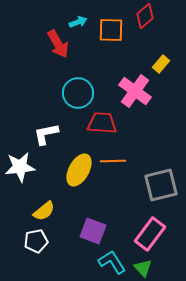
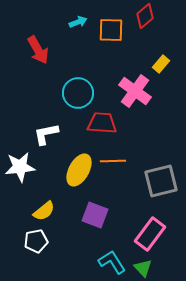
red arrow: moved 20 px left, 6 px down
gray square: moved 4 px up
purple square: moved 2 px right, 16 px up
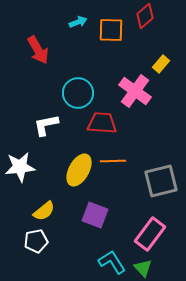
white L-shape: moved 9 px up
